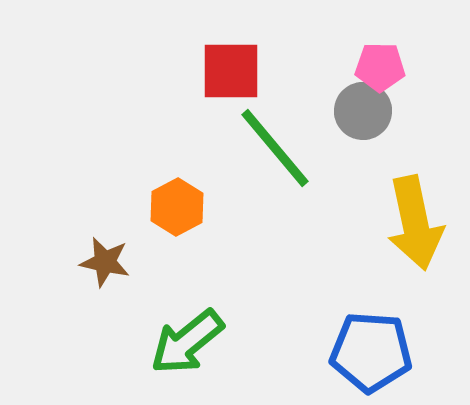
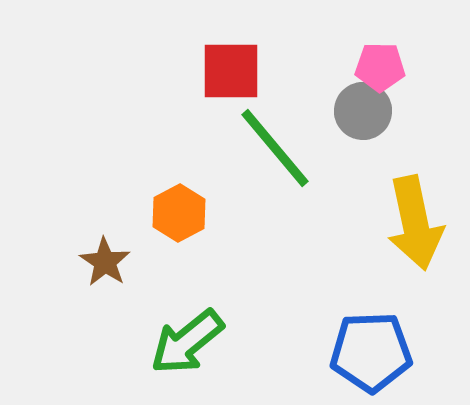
orange hexagon: moved 2 px right, 6 px down
brown star: rotated 21 degrees clockwise
blue pentagon: rotated 6 degrees counterclockwise
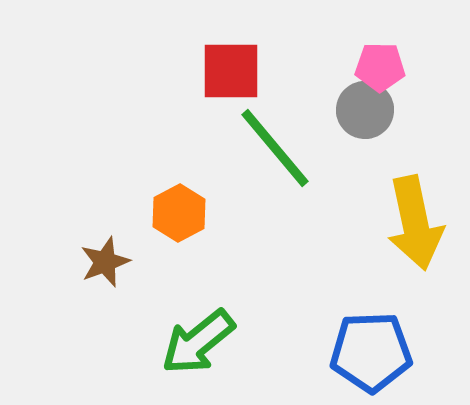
gray circle: moved 2 px right, 1 px up
brown star: rotated 18 degrees clockwise
green arrow: moved 11 px right
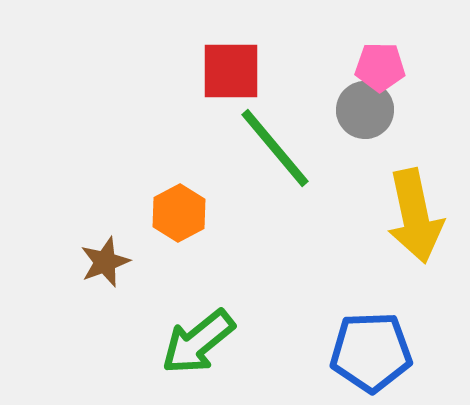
yellow arrow: moved 7 px up
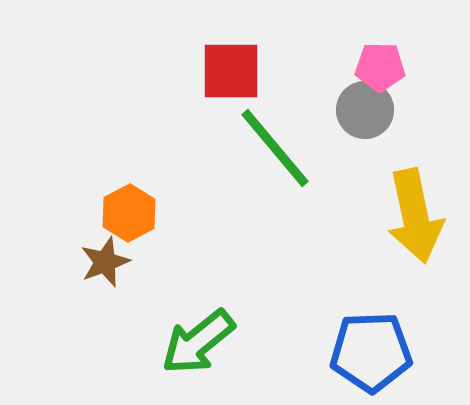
orange hexagon: moved 50 px left
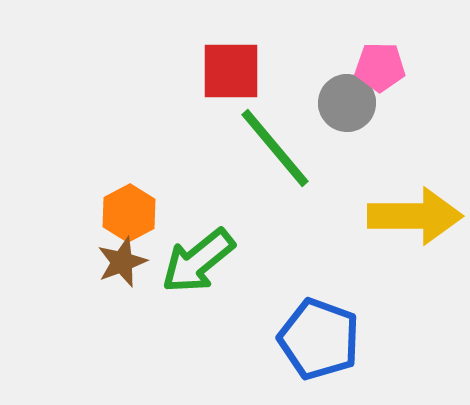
gray circle: moved 18 px left, 7 px up
yellow arrow: rotated 78 degrees counterclockwise
brown star: moved 17 px right
green arrow: moved 81 px up
blue pentagon: moved 52 px left, 13 px up; rotated 22 degrees clockwise
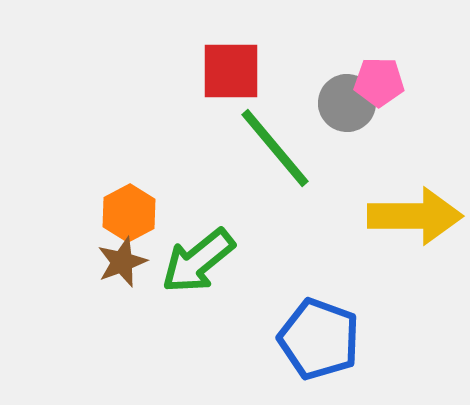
pink pentagon: moved 1 px left, 15 px down
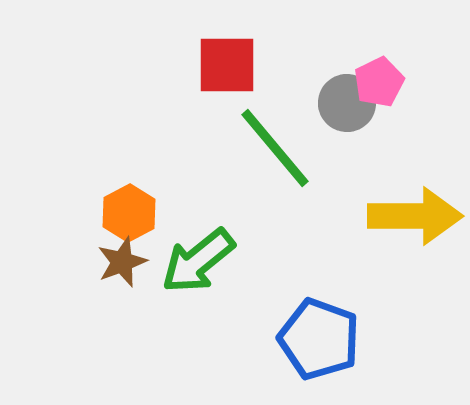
red square: moved 4 px left, 6 px up
pink pentagon: rotated 27 degrees counterclockwise
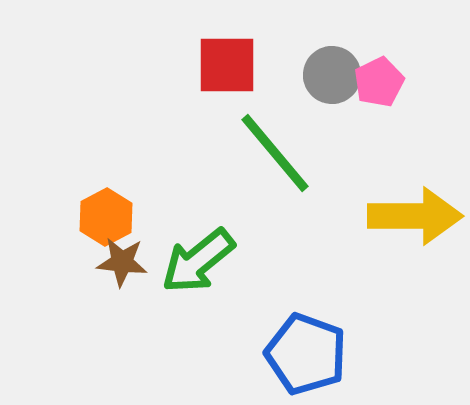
gray circle: moved 15 px left, 28 px up
green line: moved 5 px down
orange hexagon: moved 23 px left, 4 px down
brown star: rotated 27 degrees clockwise
blue pentagon: moved 13 px left, 15 px down
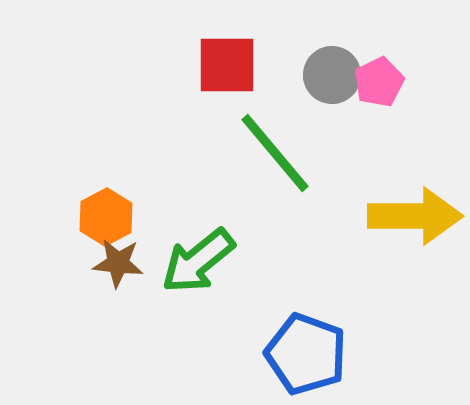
brown star: moved 4 px left, 1 px down
